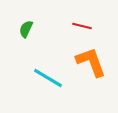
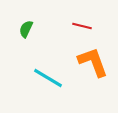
orange L-shape: moved 2 px right
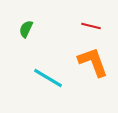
red line: moved 9 px right
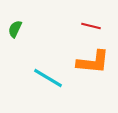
green semicircle: moved 11 px left
orange L-shape: rotated 116 degrees clockwise
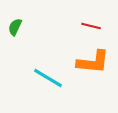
green semicircle: moved 2 px up
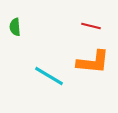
green semicircle: rotated 30 degrees counterclockwise
cyan line: moved 1 px right, 2 px up
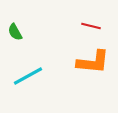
green semicircle: moved 5 px down; rotated 24 degrees counterclockwise
cyan line: moved 21 px left; rotated 60 degrees counterclockwise
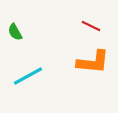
red line: rotated 12 degrees clockwise
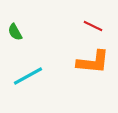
red line: moved 2 px right
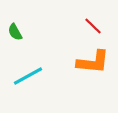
red line: rotated 18 degrees clockwise
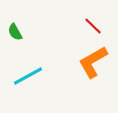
orange L-shape: rotated 144 degrees clockwise
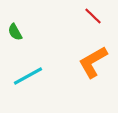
red line: moved 10 px up
